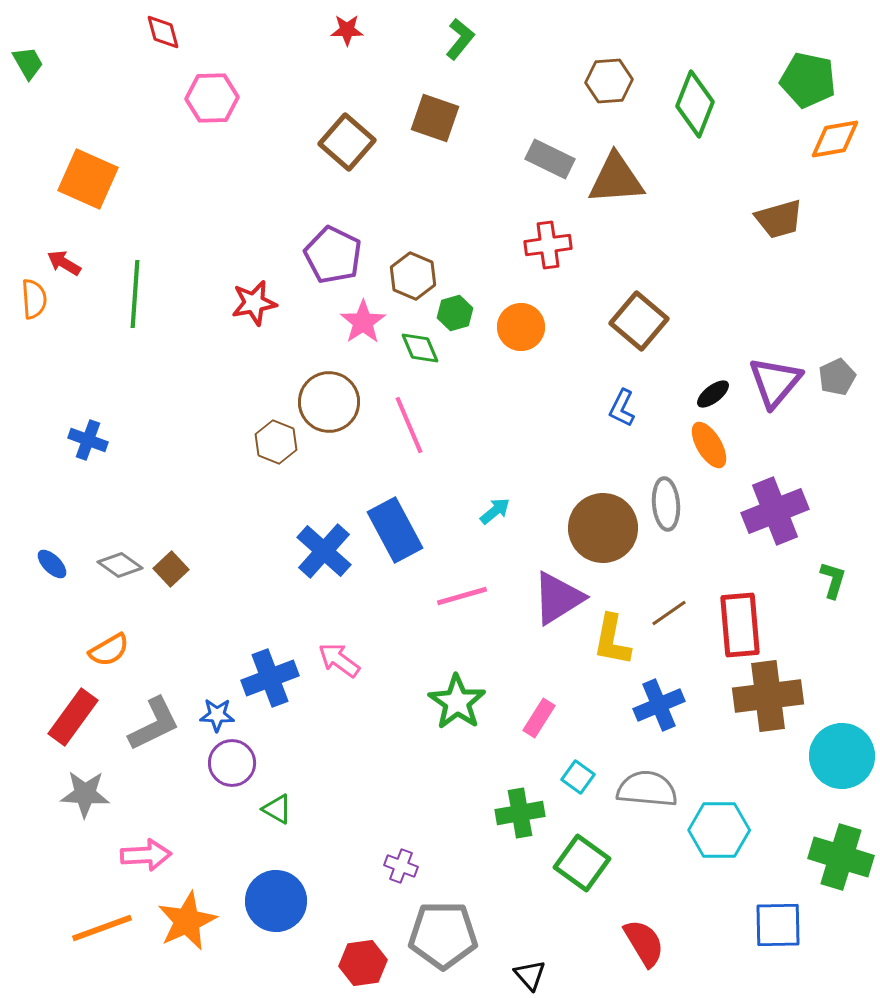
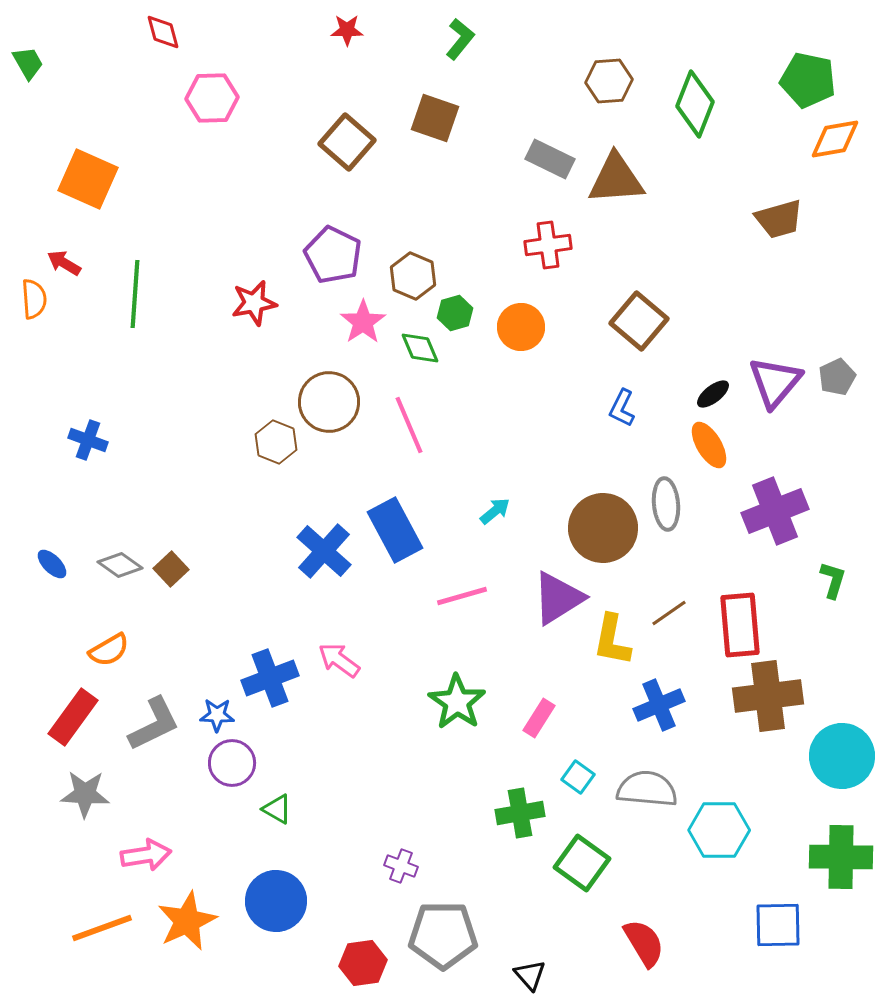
pink arrow at (146, 855): rotated 6 degrees counterclockwise
green cross at (841, 857): rotated 16 degrees counterclockwise
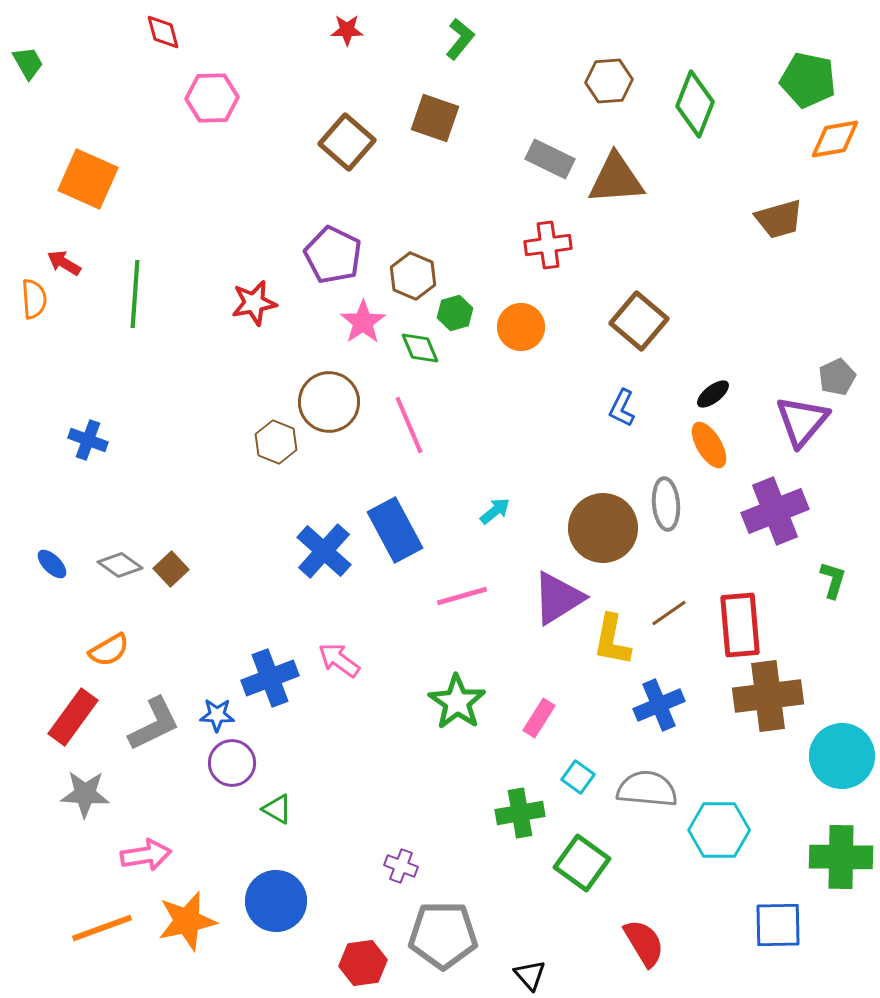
purple triangle at (775, 382): moved 27 px right, 39 px down
orange star at (187, 921): rotated 12 degrees clockwise
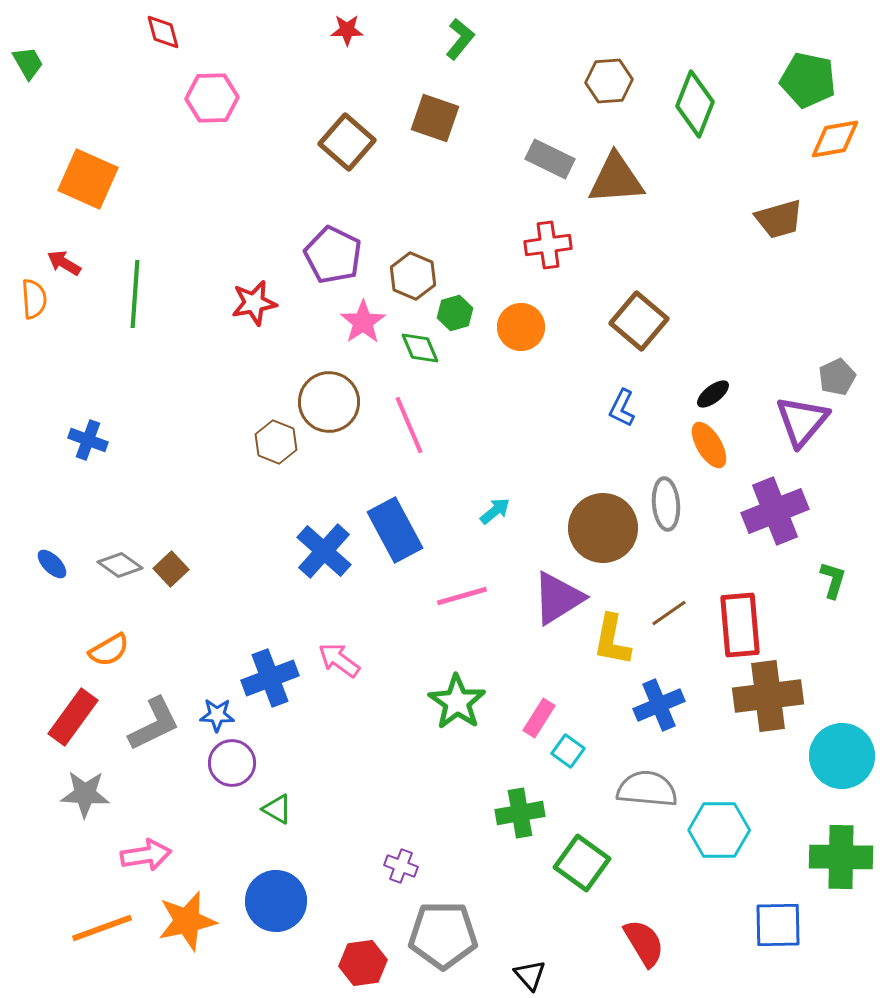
cyan square at (578, 777): moved 10 px left, 26 px up
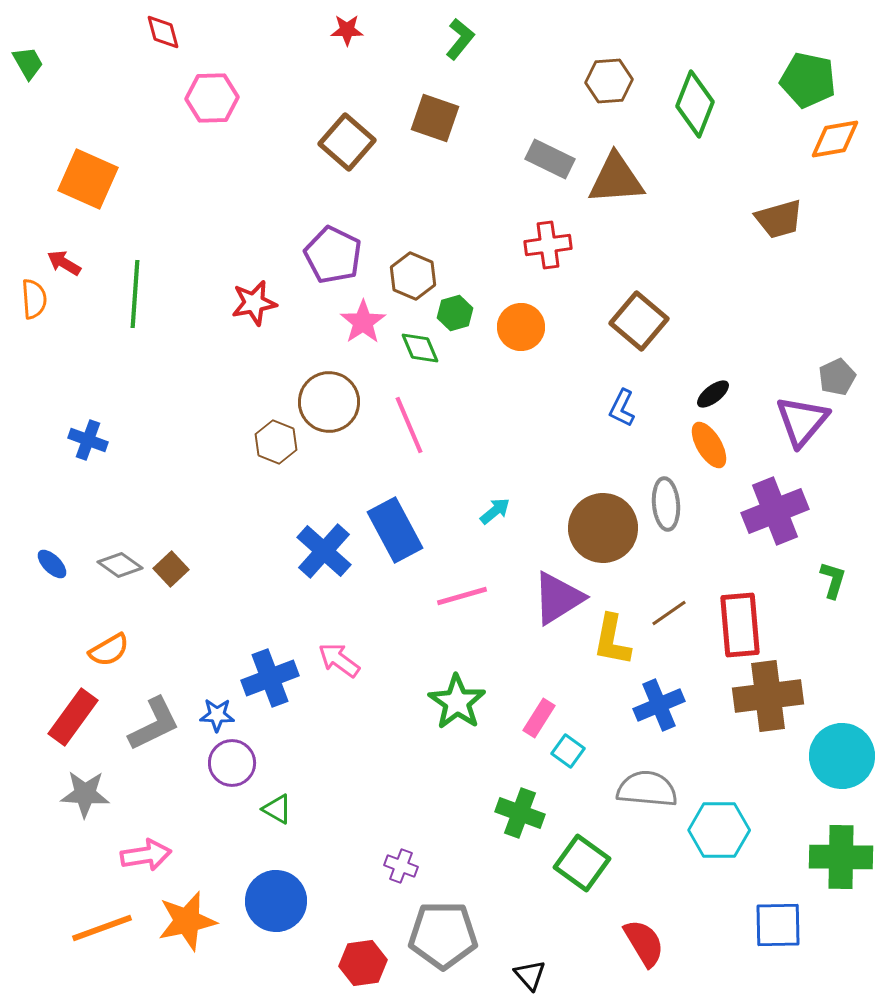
green cross at (520, 813): rotated 30 degrees clockwise
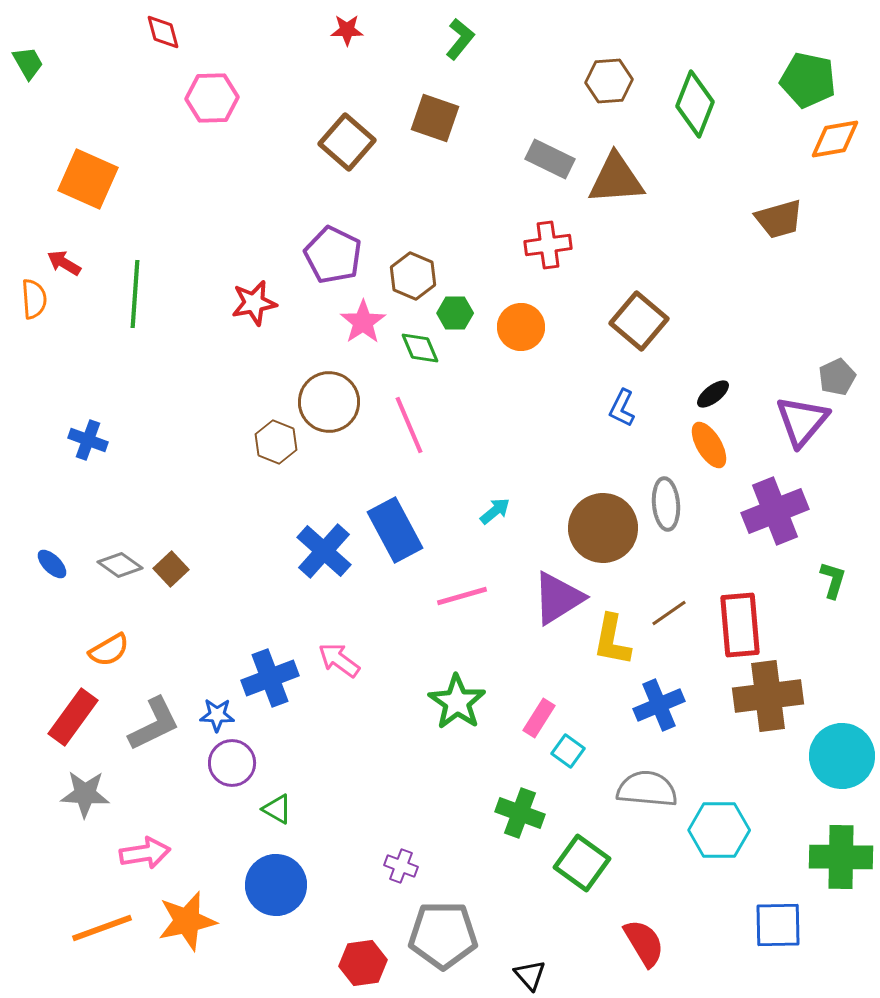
green hexagon at (455, 313): rotated 16 degrees clockwise
pink arrow at (146, 855): moved 1 px left, 2 px up
blue circle at (276, 901): moved 16 px up
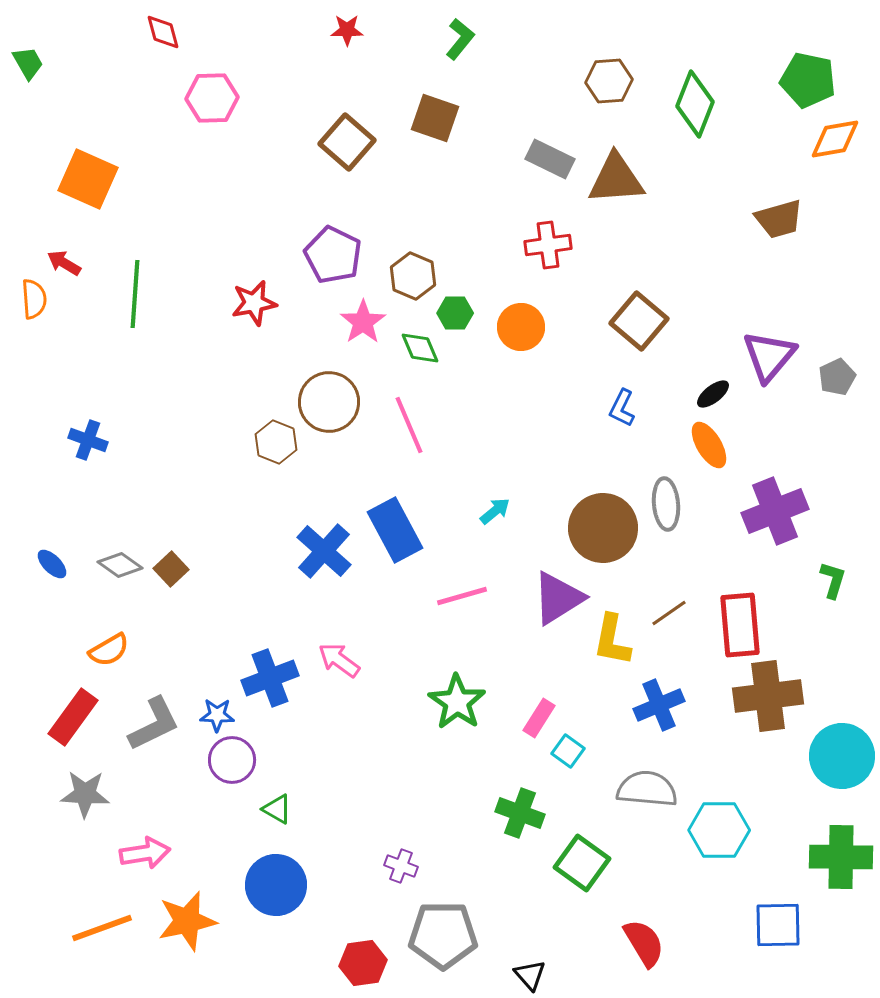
purple triangle at (802, 421): moved 33 px left, 65 px up
purple circle at (232, 763): moved 3 px up
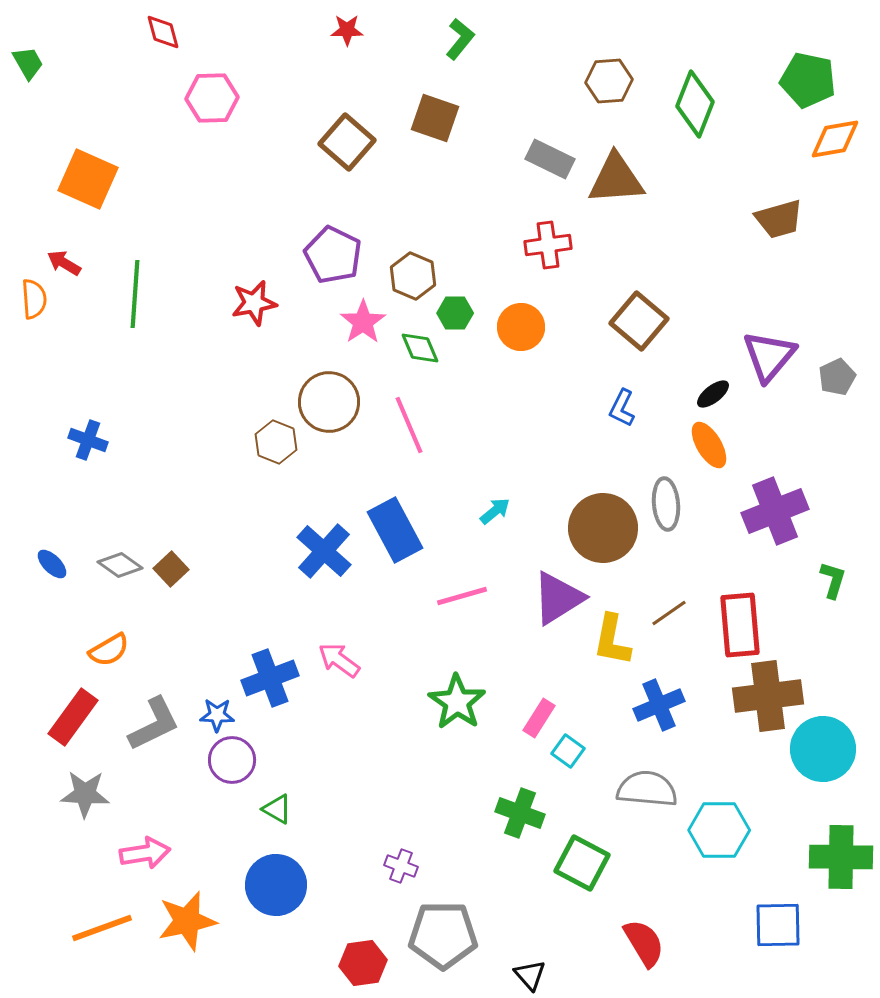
cyan circle at (842, 756): moved 19 px left, 7 px up
green square at (582, 863): rotated 8 degrees counterclockwise
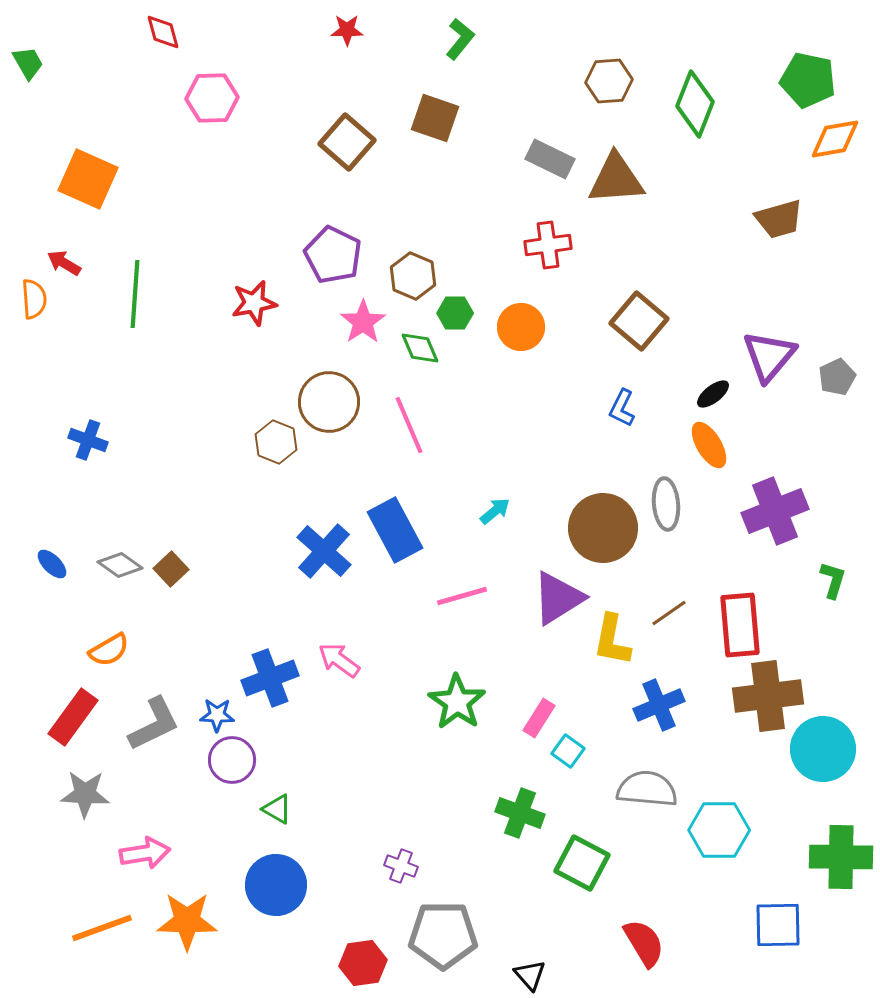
orange star at (187, 921): rotated 14 degrees clockwise
